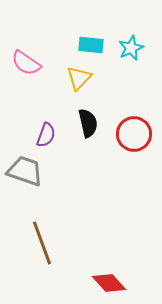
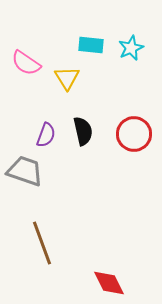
yellow triangle: moved 12 px left; rotated 16 degrees counterclockwise
black semicircle: moved 5 px left, 8 px down
red diamond: rotated 16 degrees clockwise
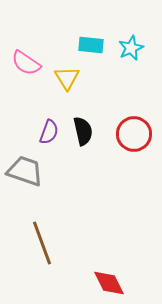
purple semicircle: moved 3 px right, 3 px up
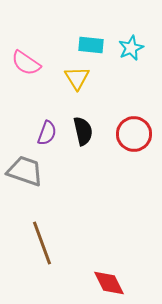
yellow triangle: moved 10 px right
purple semicircle: moved 2 px left, 1 px down
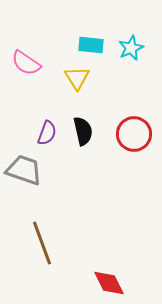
gray trapezoid: moved 1 px left, 1 px up
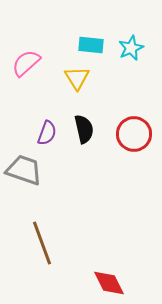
pink semicircle: rotated 104 degrees clockwise
black semicircle: moved 1 px right, 2 px up
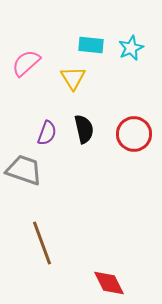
yellow triangle: moved 4 px left
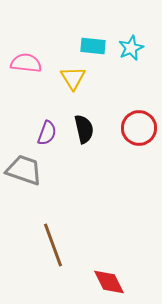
cyan rectangle: moved 2 px right, 1 px down
pink semicircle: rotated 48 degrees clockwise
red circle: moved 5 px right, 6 px up
brown line: moved 11 px right, 2 px down
red diamond: moved 1 px up
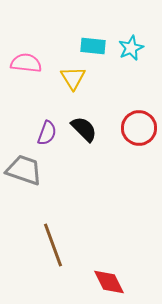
black semicircle: rotated 32 degrees counterclockwise
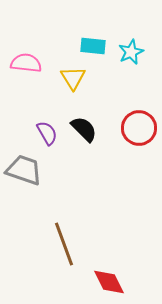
cyan star: moved 4 px down
purple semicircle: rotated 50 degrees counterclockwise
brown line: moved 11 px right, 1 px up
